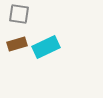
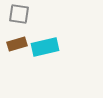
cyan rectangle: moved 1 px left; rotated 12 degrees clockwise
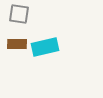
brown rectangle: rotated 18 degrees clockwise
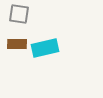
cyan rectangle: moved 1 px down
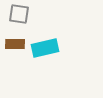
brown rectangle: moved 2 px left
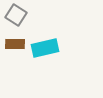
gray square: moved 3 px left, 1 px down; rotated 25 degrees clockwise
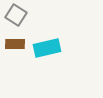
cyan rectangle: moved 2 px right
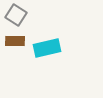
brown rectangle: moved 3 px up
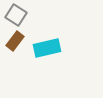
brown rectangle: rotated 54 degrees counterclockwise
